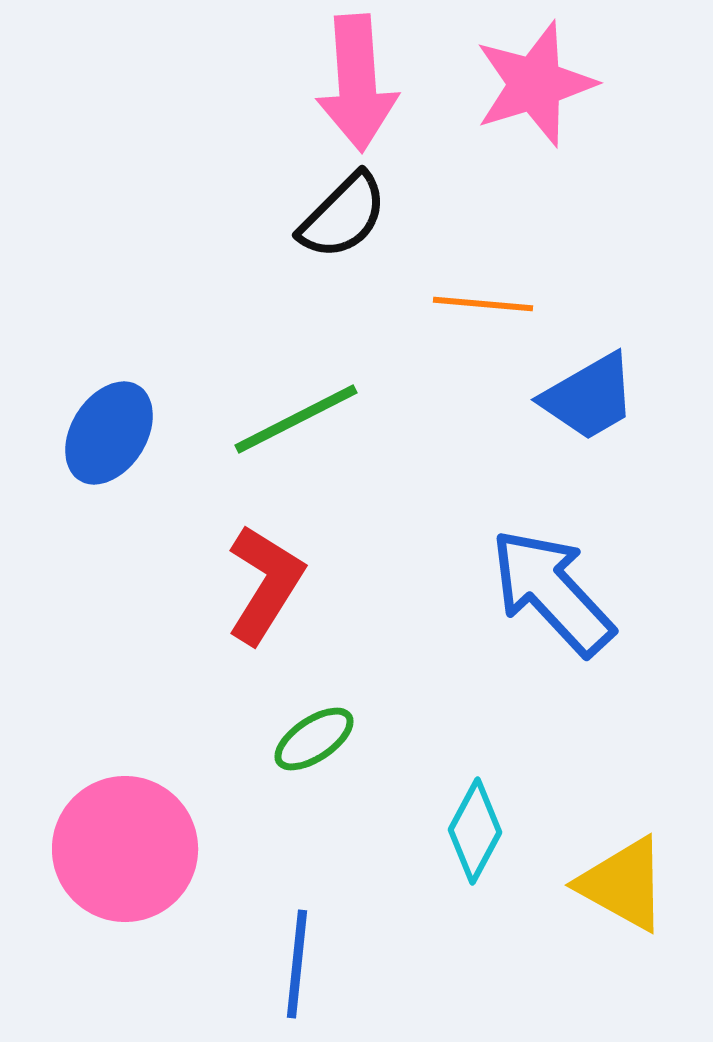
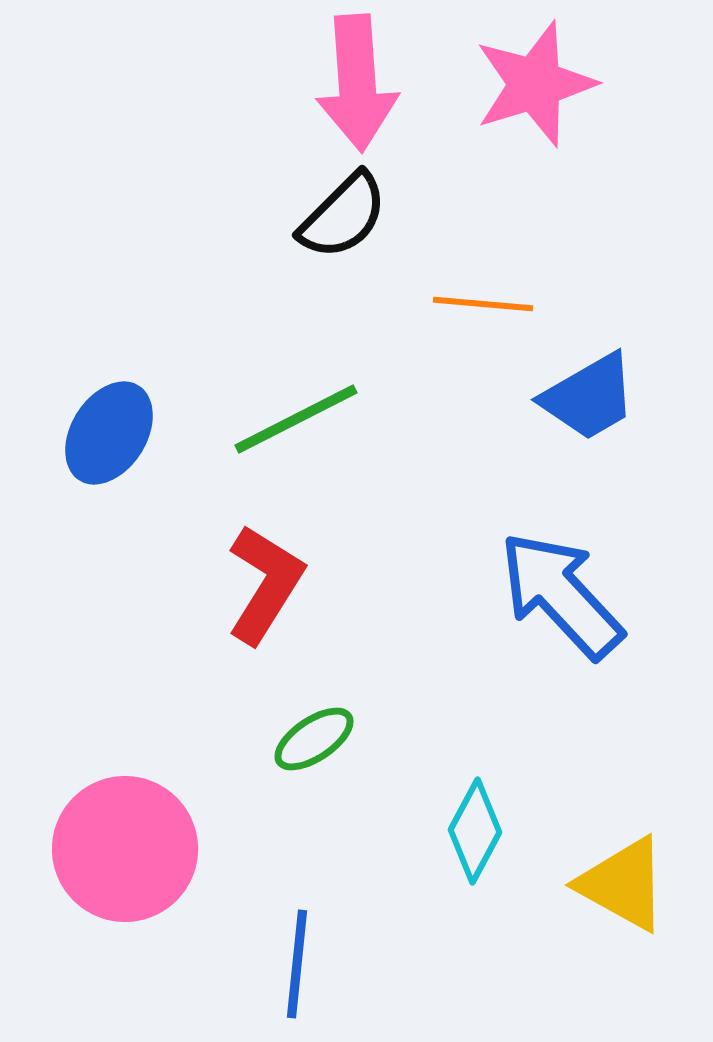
blue arrow: moved 9 px right, 3 px down
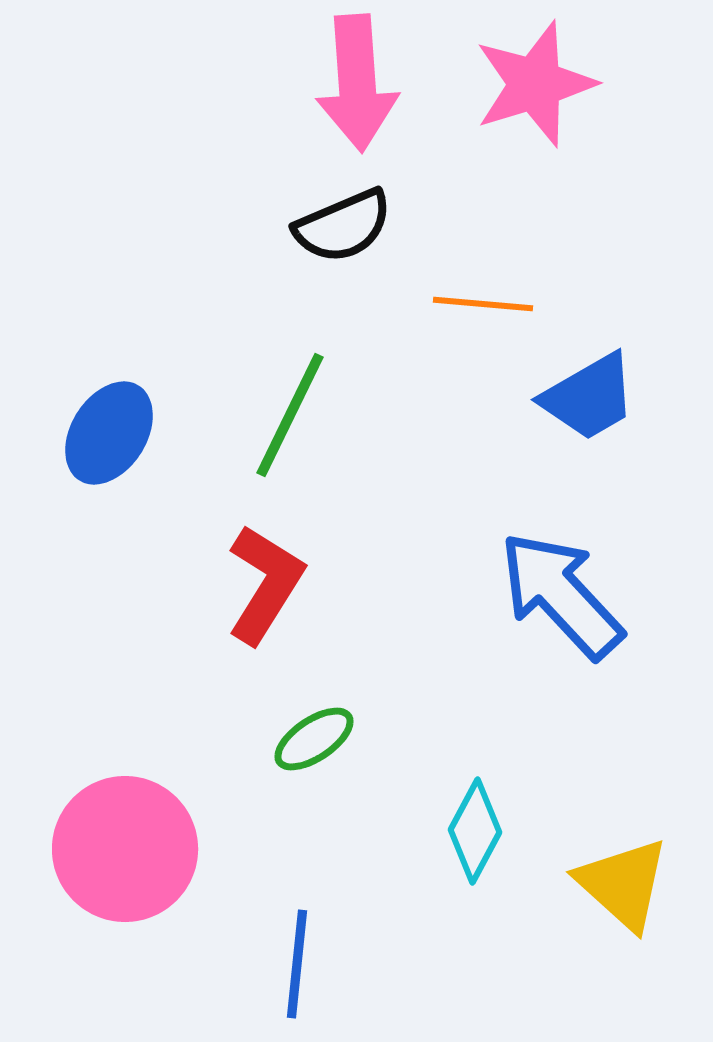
black semicircle: moved 10 px down; rotated 22 degrees clockwise
green line: moved 6 px left, 4 px up; rotated 37 degrees counterclockwise
yellow triangle: rotated 13 degrees clockwise
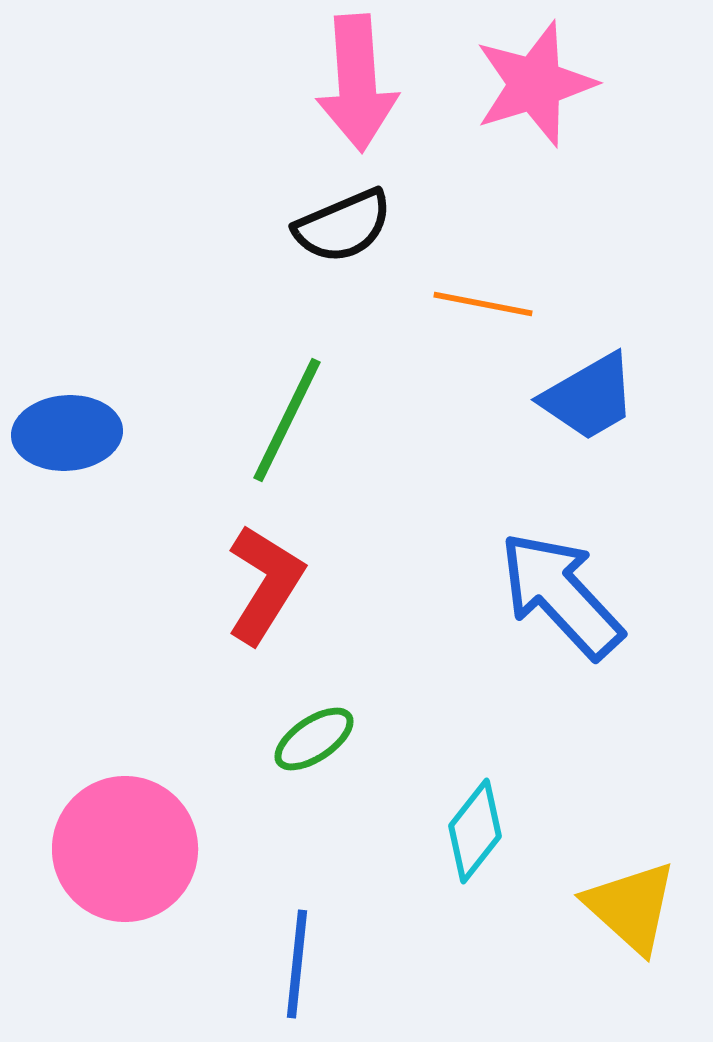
orange line: rotated 6 degrees clockwise
green line: moved 3 px left, 5 px down
blue ellipse: moved 42 px left; rotated 54 degrees clockwise
cyan diamond: rotated 10 degrees clockwise
yellow triangle: moved 8 px right, 23 px down
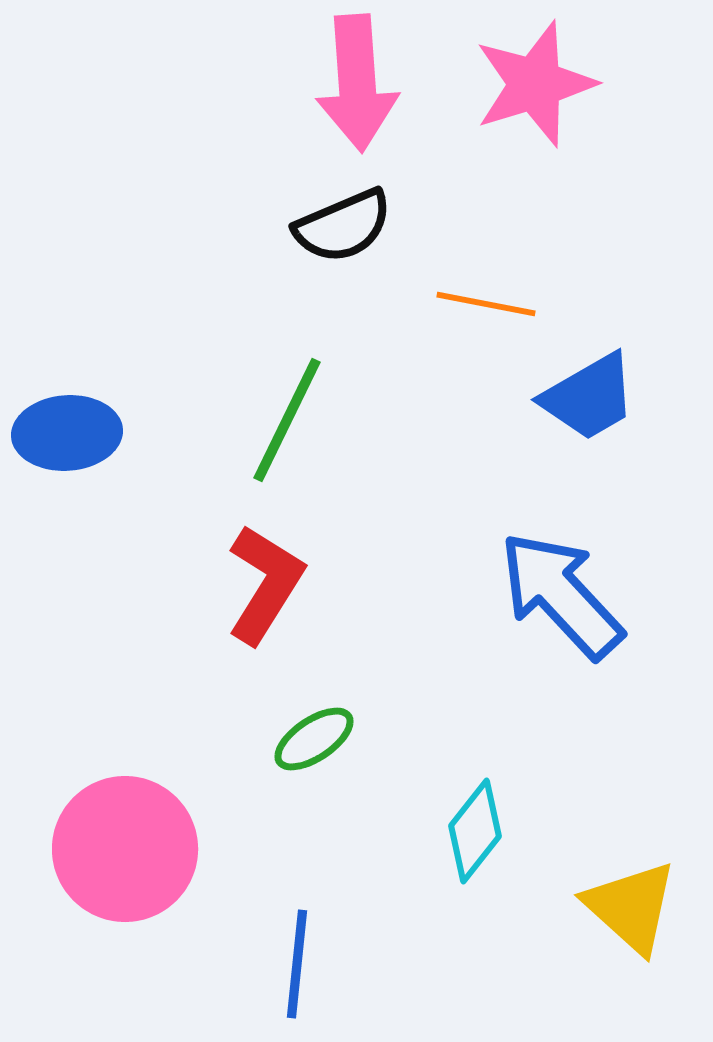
orange line: moved 3 px right
